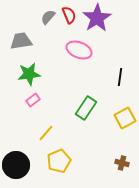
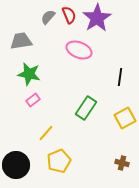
green star: rotated 20 degrees clockwise
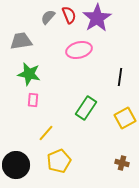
pink ellipse: rotated 35 degrees counterclockwise
pink rectangle: rotated 48 degrees counterclockwise
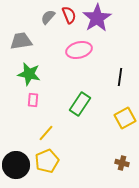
green rectangle: moved 6 px left, 4 px up
yellow pentagon: moved 12 px left
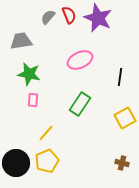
purple star: moved 1 px right; rotated 16 degrees counterclockwise
pink ellipse: moved 1 px right, 10 px down; rotated 10 degrees counterclockwise
black circle: moved 2 px up
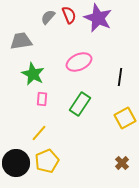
pink ellipse: moved 1 px left, 2 px down
green star: moved 4 px right; rotated 15 degrees clockwise
pink rectangle: moved 9 px right, 1 px up
yellow line: moved 7 px left
brown cross: rotated 32 degrees clockwise
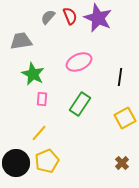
red semicircle: moved 1 px right, 1 px down
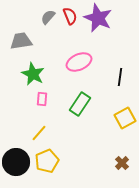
black circle: moved 1 px up
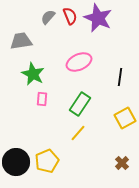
yellow line: moved 39 px right
